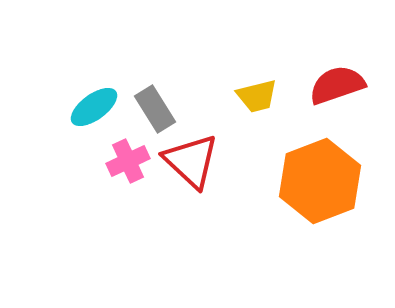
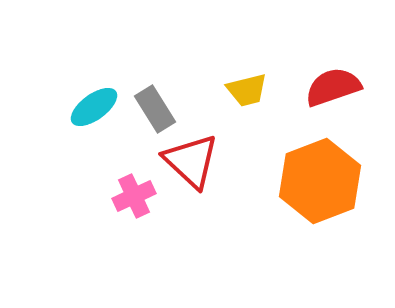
red semicircle: moved 4 px left, 2 px down
yellow trapezoid: moved 10 px left, 6 px up
pink cross: moved 6 px right, 35 px down
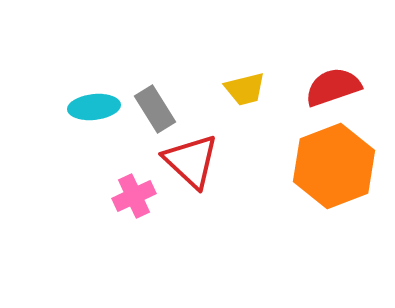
yellow trapezoid: moved 2 px left, 1 px up
cyan ellipse: rotated 30 degrees clockwise
orange hexagon: moved 14 px right, 15 px up
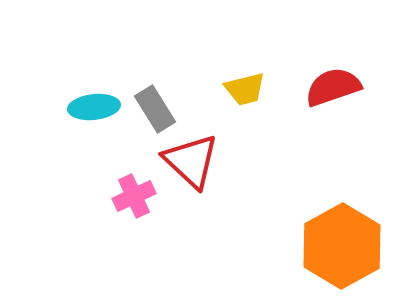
orange hexagon: moved 8 px right, 80 px down; rotated 8 degrees counterclockwise
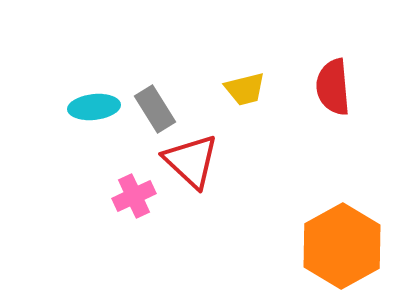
red semicircle: rotated 76 degrees counterclockwise
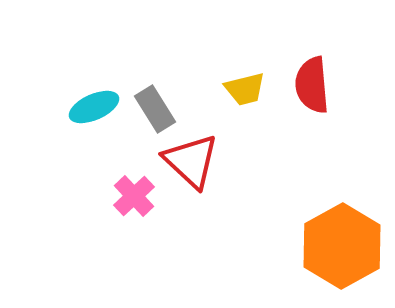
red semicircle: moved 21 px left, 2 px up
cyan ellipse: rotated 18 degrees counterclockwise
pink cross: rotated 18 degrees counterclockwise
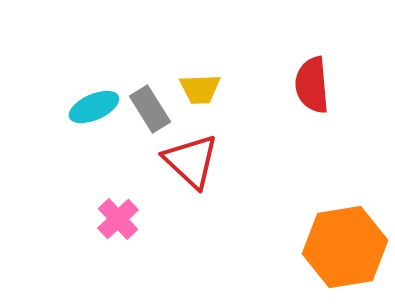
yellow trapezoid: moved 45 px left; rotated 12 degrees clockwise
gray rectangle: moved 5 px left
pink cross: moved 16 px left, 23 px down
orange hexagon: moved 3 px right, 1 px down; rotated 20 degrees clockwise
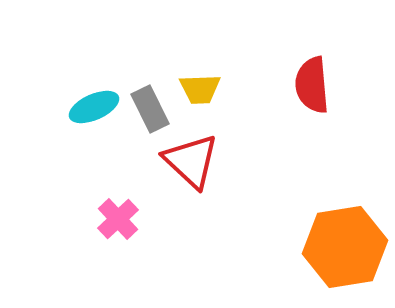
gray rectangle: rotated 6 degrees clockwise
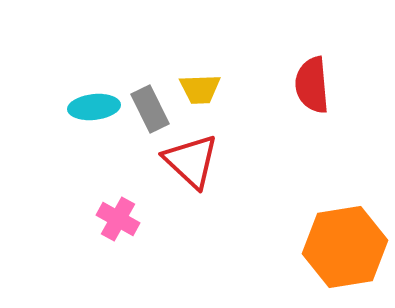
cyan ellipse: rotated 18 degrees clockwise
pink cross: rotated 18 degrees counterclockwise
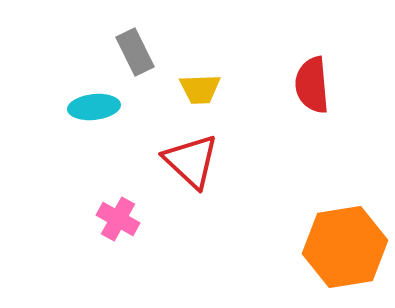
gray rectangle: moved 15 px left, 57 px up
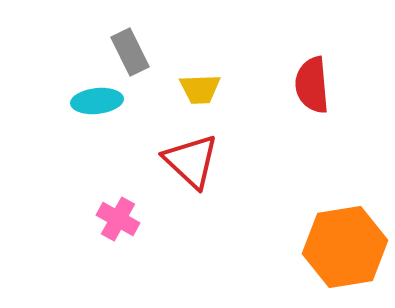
gray rectangle: moved 5 px left
cyan ellipse: moved 3 px right, 6 px up
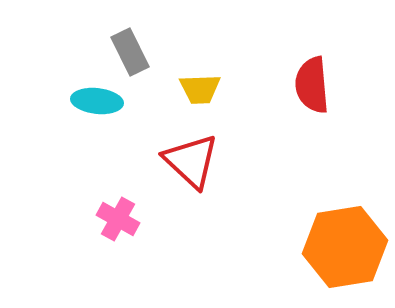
cyan ellipse: rotated 12 degrees clockwise
